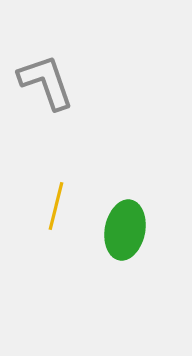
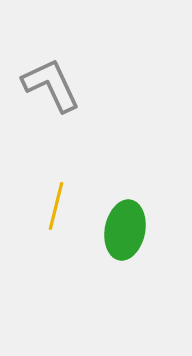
gray L-shape: moved 5 px right, 3 px down; rotated 6 degrees counterclockwise
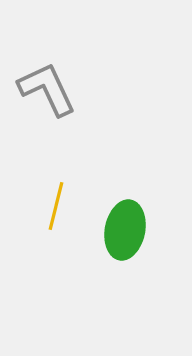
gray L-shape: moved 4 px left, 4 px down
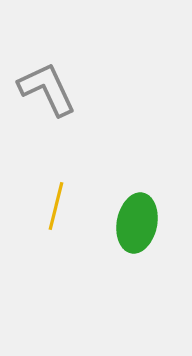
green ellipse: moved 12 px right, 7 px up
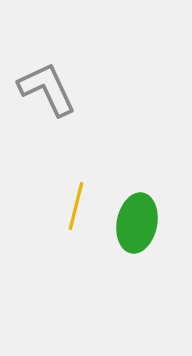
yellow line: moved 20 px right
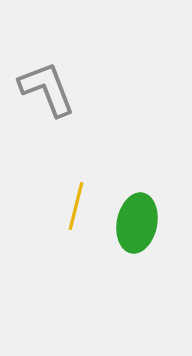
gray L-shape: rotated 4 degrees clockwise
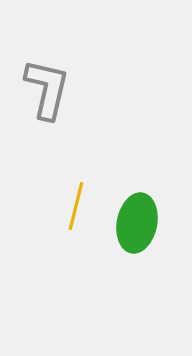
gray L-shape: rotated 34 degrees clockwise
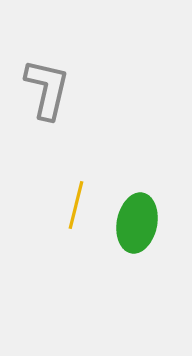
yellow line: moved 1 px up
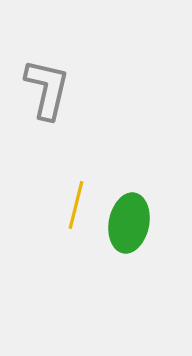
green ellipse: moved 8 px left
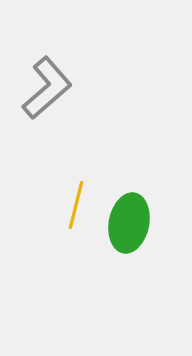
gray L-shape: moved 1 px up; rotated 36 degrees clockwise
